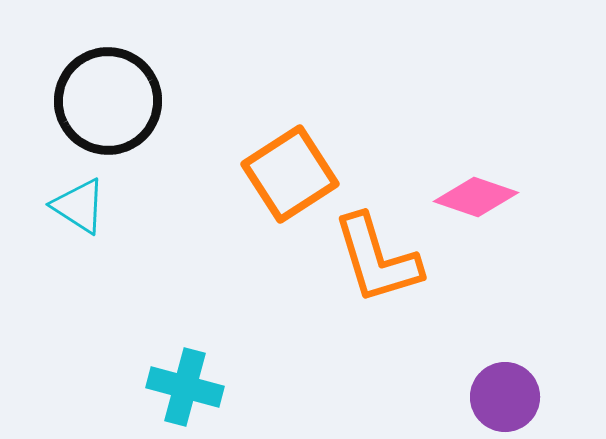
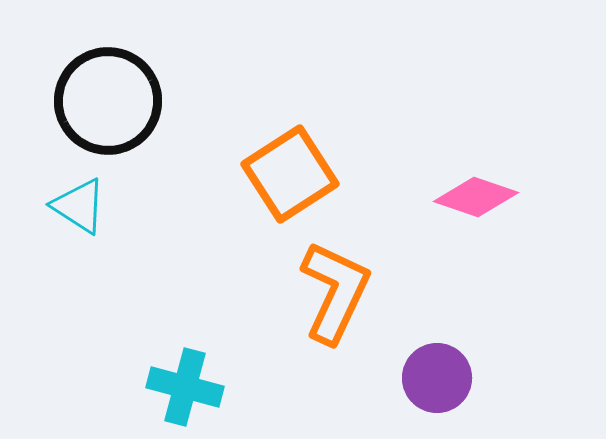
orange L-shape: moved 42 px left, 33 px down; rotated 138 degrees counterclockwise
purple circle: moved 68 px left, 19 px up
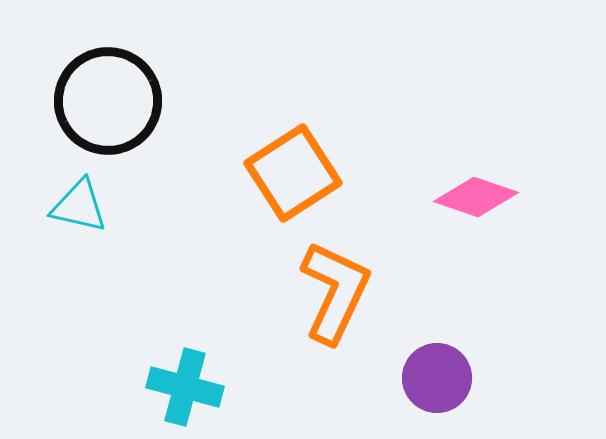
orange square: moved 3 px right, 1 px up
cyan triangle: rotated 20 degrees counterclockwise
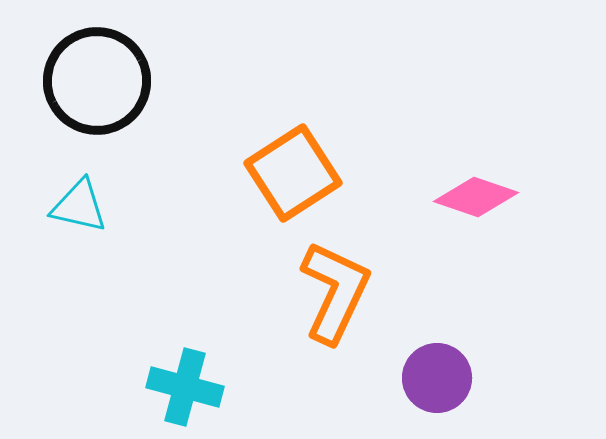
black circle: moved 11 px left, 20 px up
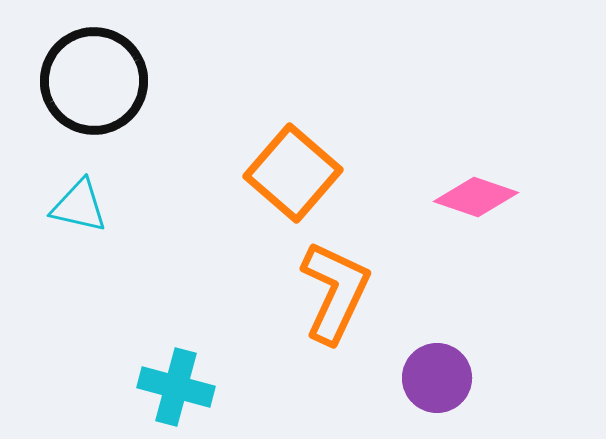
black circle: moved 3 px left
orange square: rotated 16 degrees counterclockwise
cyan cross: moved 9 px left
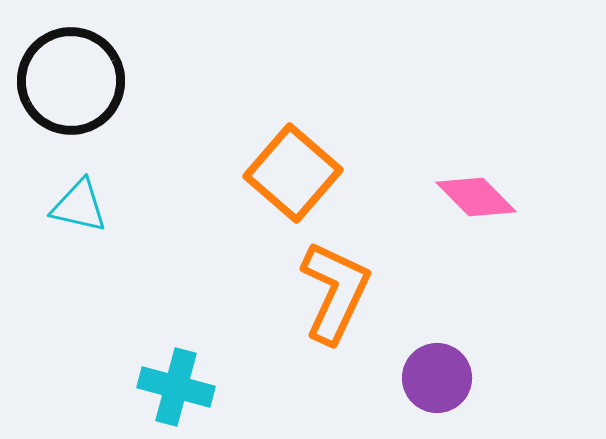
black circle: moved 23 px left
pink diamond: rotated 26 degrees clockwise
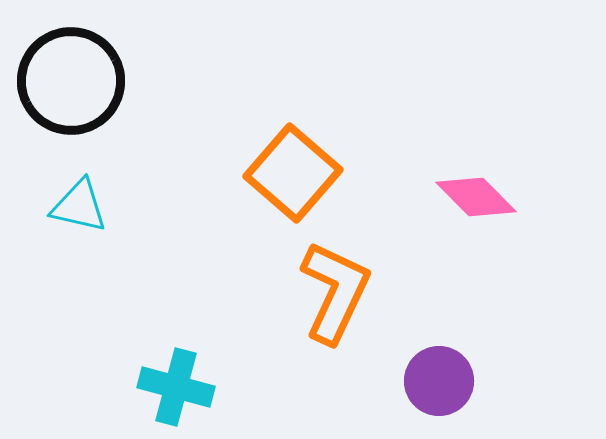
purple circle: moved 2 px right, 3 px down
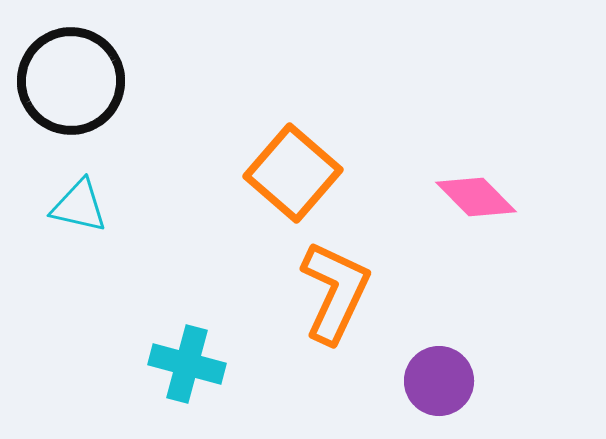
cyan cross: moved 11 px right, 23 px up
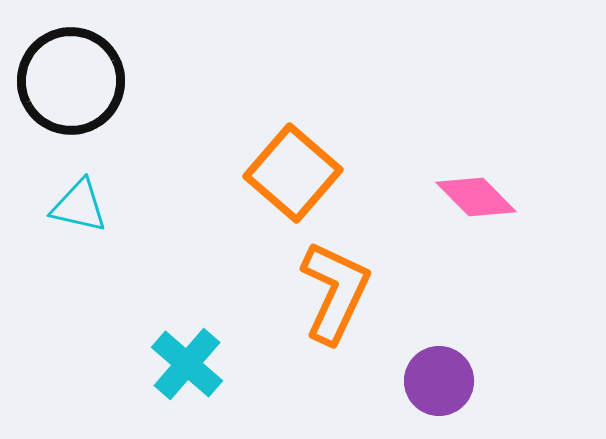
cyan cross: rotated 26 degrees clockwise
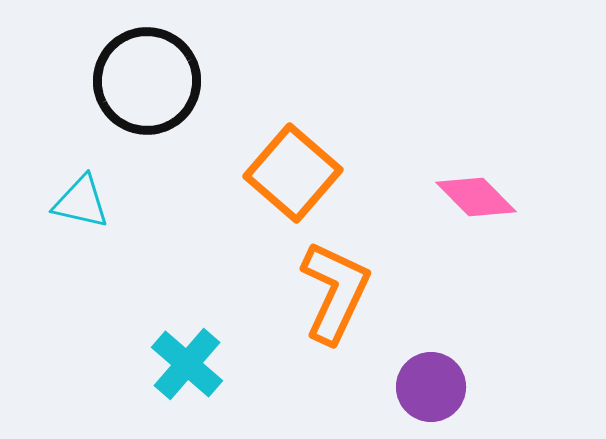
black circle: moved 76 px right
cyan triangle: moved 2 px right, 4 px up
purple circle: moved 8 px left, 6 px down
